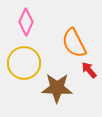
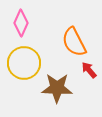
pink diamond: moved 5 px left, 1 px down
orange semicircle: moved 1 px up
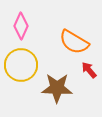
pink diamond: moved 3 px down
orange semicircle: rotated 32 degrees counterclockwise
yellow circle: moved 3 px left, 2 px down
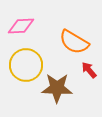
pink diamond: rotated 64 degrees clockwise
yellow circle: moved 5 px right
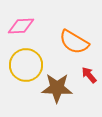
red arrow: moved 5 px down
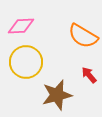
orange semicircle: moved 9 px right, 6 px up
yellow circle: moved 3 px up
brown star: moved 7 px down; rotated 16 degrees counterclockwise
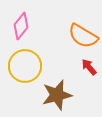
pink diamond: rotated 48 degrees counterclockwise
yellow circle: moved 1 px left, 4 px down
red arrow: moved 8 px up
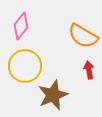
red arrow: moved 3 px down; rotated 30 degrees clockwise
brown star: moved 4 px left; rotated 8 degrees counterclockwise
